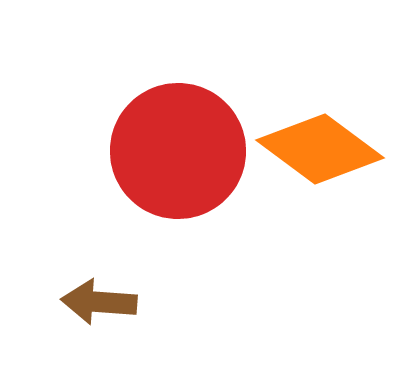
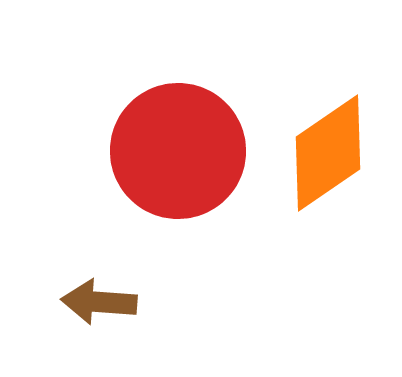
orange diamond: moved 8 px right, 4 px down; rotated 71 degrees counterclockwise
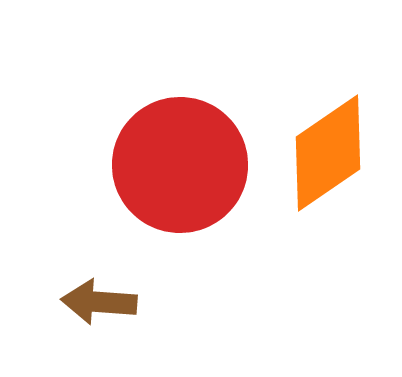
red circle: moved 2 px right, 14 px down
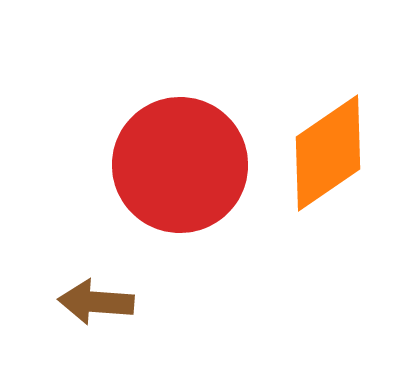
brown arrow: moved 3 px left
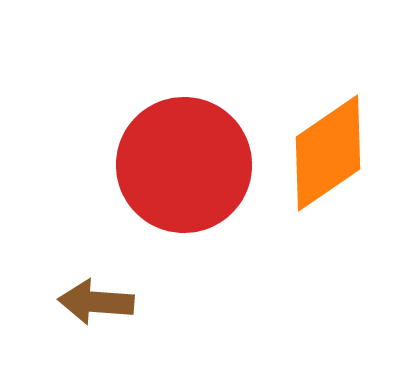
red circle: moved 4 px right
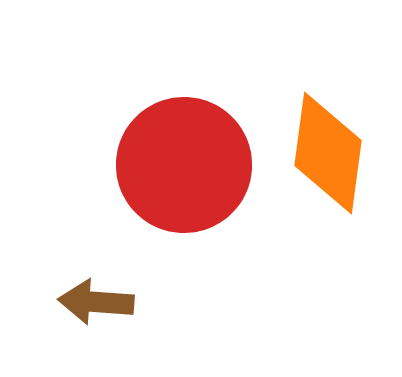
orange diamond: rotated 48 degrees counterclockwise
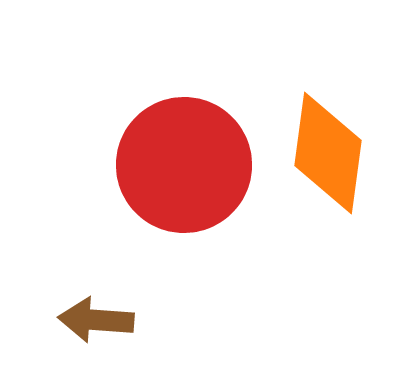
brown arrow: moved 18 px down
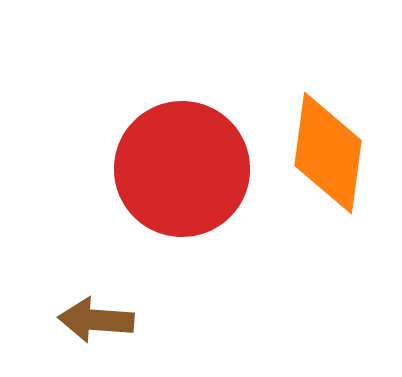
red circle: moved 2 px left, 4 px down
